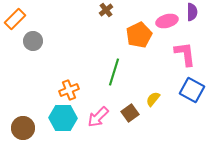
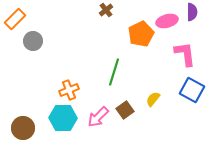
orange pentagon: moved 2 px right, 1 px up
brown square: moved 5 px left, 3 px up
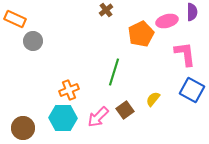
orange rectangle: rotated 70 degrees clockwise
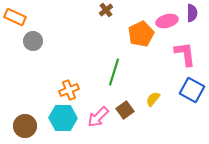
purple semicircle: moved 1 px down
orange rectangle: moved 2 px up
brown circle: moved 2 px right, 2 px up
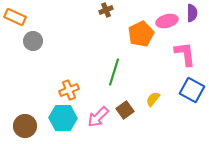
brown cross: rotated 16 degrees clockwise
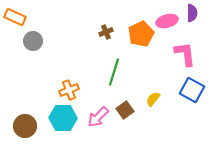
brown cross: moved 22 px down
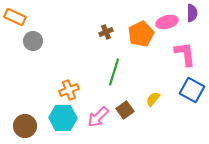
pink ellipse: moved 1 px down
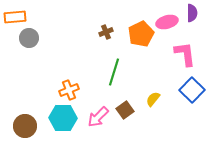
orange rectangle: rotated 30 degrees counterclockwise
gray circle: moved 4 px left, 3 px up
blue square: rotated 15 degrees clockwise
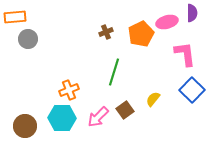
gray circle: moved 1 px left, 1 px down
cyan hexagon: moved 1 px left
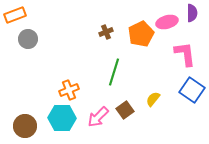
orange rectangle: moved 2 px up; rotated 15 degrees counterclockwise
blue square: rotated 10 degrees counterclockwise
